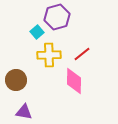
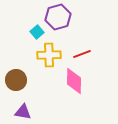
purple hexagon: moved 1 px right
red line: rotated 18 degrees clockwise
purple triangle: moved 1 px left
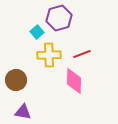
purple hexagon: moved 1 px right, 1 px down
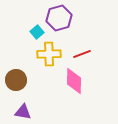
yellow cross: moved 1 px up
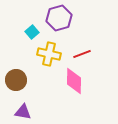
cyan square: moved 5 px left
yellow cross: rotated 15 degrees clockwise
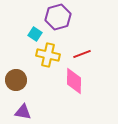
purple hexagon: moved 1 px left, 1 px up
cyan square: moved 3 px right, 2 px down; rotated 16 degrees counterclockwise
yellow cross: moved 1 px left, 1 px down
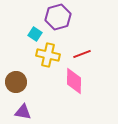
brown circle: moved 2 px down
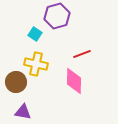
purple hexagon: moved 1 px left, 1 px up
yellow cross: moved 12 px left, 9 px down
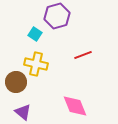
red line: moved 1 px right, 1 px down
pink diamond: moved 1 px right, 25 px down; rotated 24 degrees counterclockwise
purple triangle: rotated 30 degrees clockwise
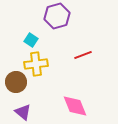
cyan square: moved 4 px left, 6 px down
yellow cross: rotated 20 degrees counterclockwise
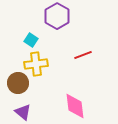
purple hexagon: rotated 15 degrees counterclockwise
brown circle: moved 2 px right, 1 px down
pink diamond: rotated 16 degrees clockwise
